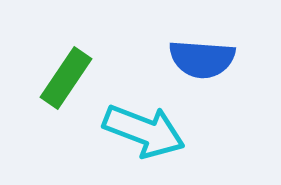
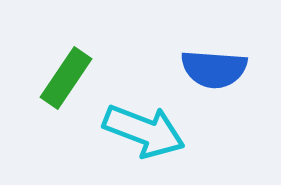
blue semicircle: moved 12 px right, 10 px down
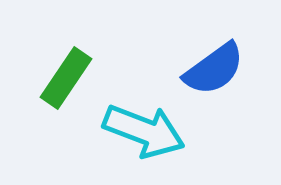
blue semicircle: rotated 40 degrees counterclockwise
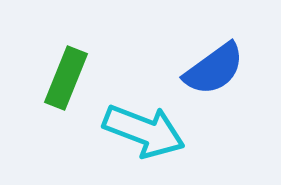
green rectangle: rotated 12 degrees counterclockwise
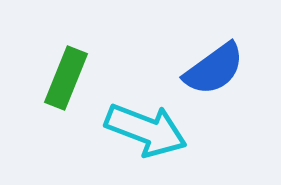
cyan arrow: moved 2 px right, 1 px up
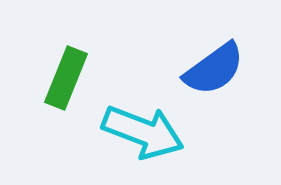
cyan arrow: moved 3 px left, 2 px down
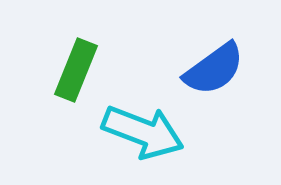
green rectangle: moved 10 px right, 8 px up
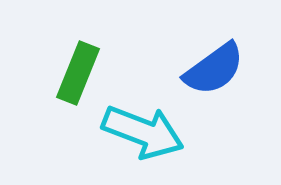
green rectangle: moved 2 px right, 3 px down
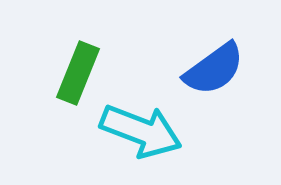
cyan arrow: moved 2 px left, 1 px up
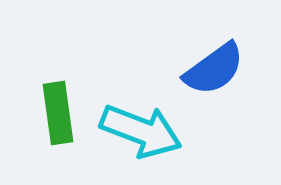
green rectangle: moved 20 px left, 40 px down; rotated 30 degrees counterclockwise
